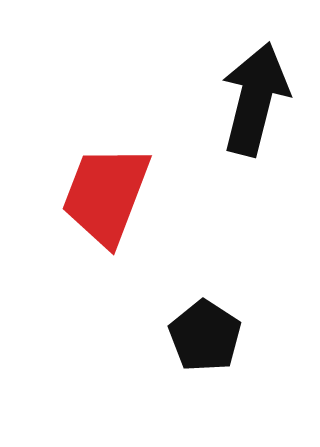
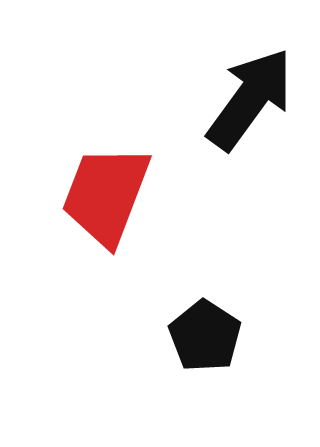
black arrow: moved 5 px left; rotated 22 degrees clockwise
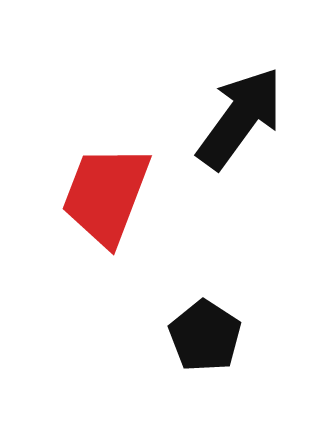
black arrow: moved 10 px left, 19 px down
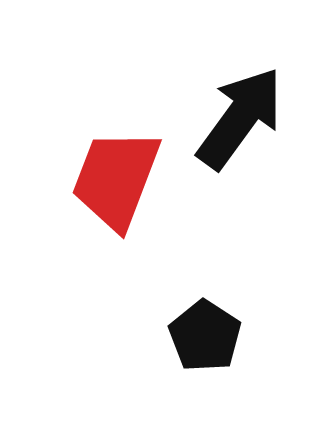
red trapezoid: moved 10 px right, 16 px up
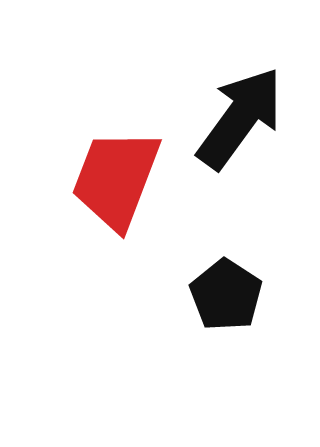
black pentagon: moved 21 px right, 41 px up
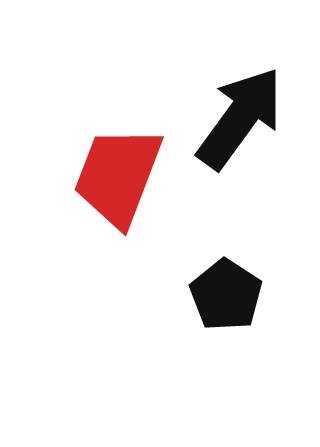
red trapezoid: moved 2 px right, 3 px up
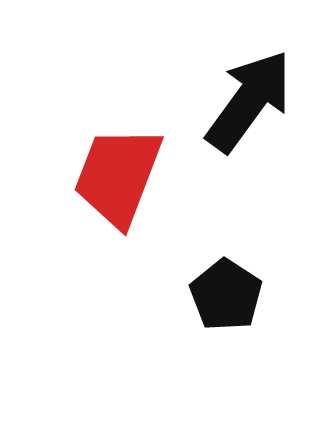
black arrow: moved 9 px right, 17 px up
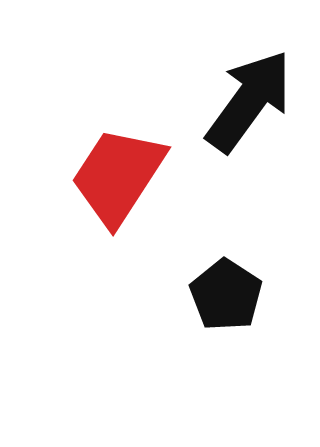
red trapezoid: rotated 12 degrees clockwise
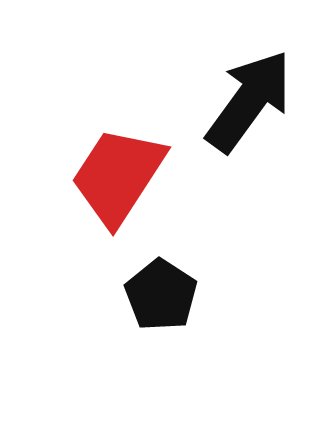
black pentagon: moved 65 px left
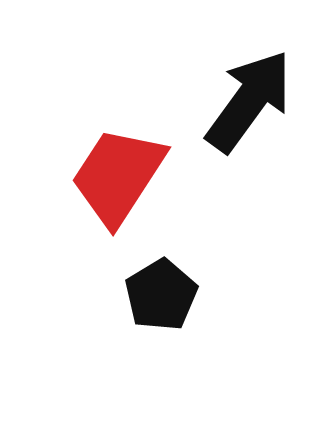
black pentagon: rotated 8 degrees clockwise
